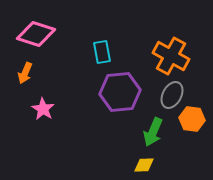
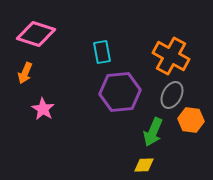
orange hexagon: moved 1 px left, 1 px down
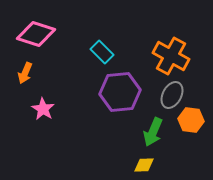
cyan rectangle: rotated 35 degrees counterclockwise
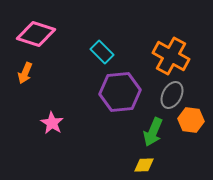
pink star: moved 9 px right, 14 px down
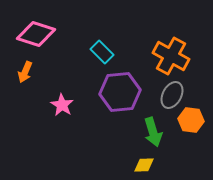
orange arrow: moved 1 px up
pink star: moved 10 px right, 18 px up
green arrow: rotated 40 degrees counterclockwise
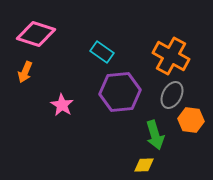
cyan rectangle: rotated 10 degrees counterclockwise
green arrow: moved 2 px right, 3 px down
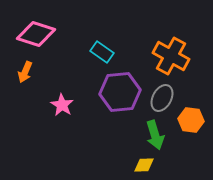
gray ellipse: moved 10 px left, 3 px down
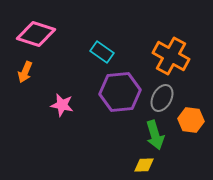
pink star: rotated 20 degrees counterclockwise
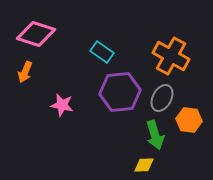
orange hexagon: moved 2 px left
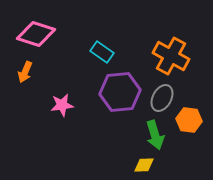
pink star: rotated 20 degrees counterclockwise
